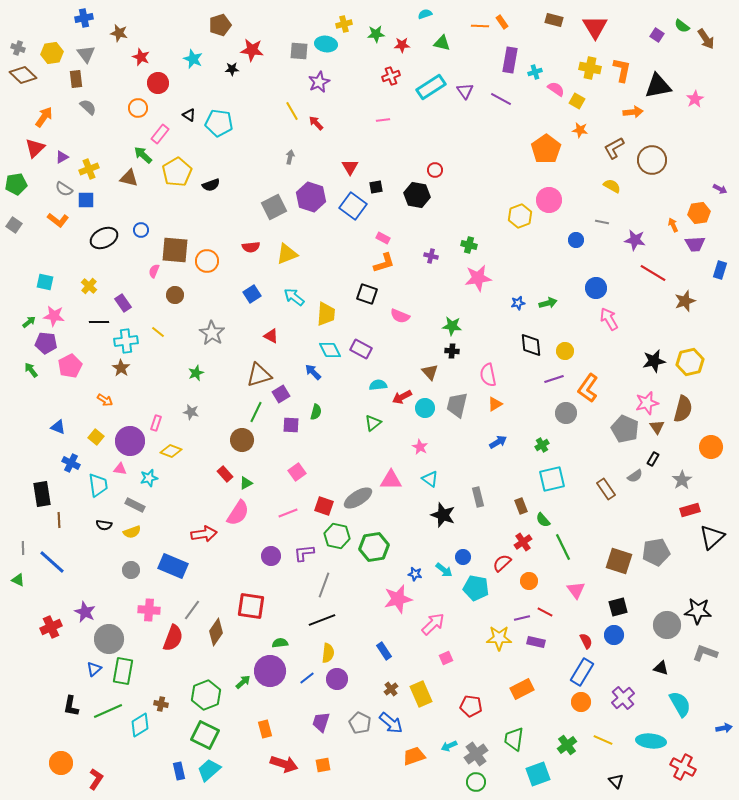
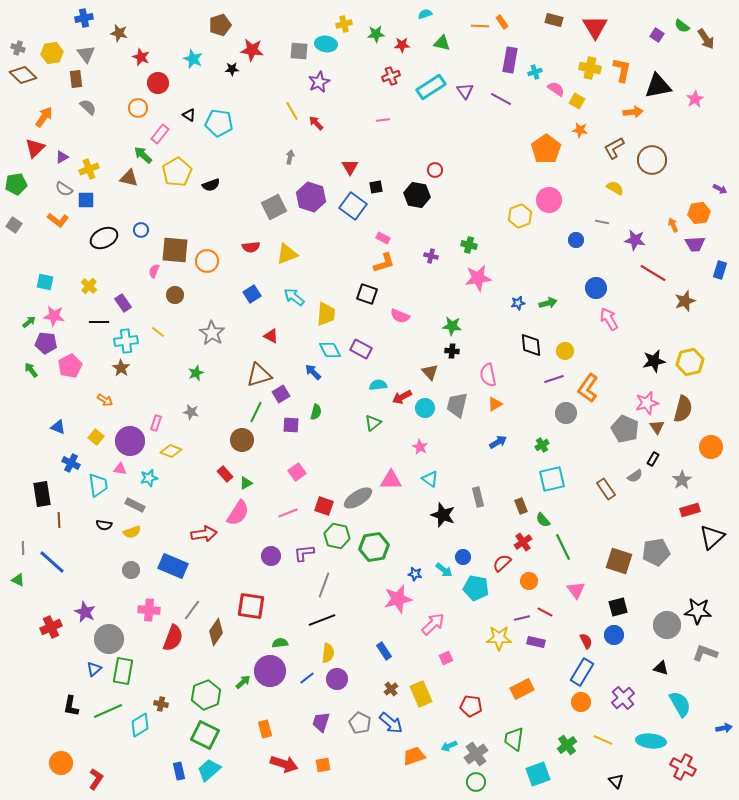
yellow semicircle at (612, 186): moved 3 px right, 2 px down
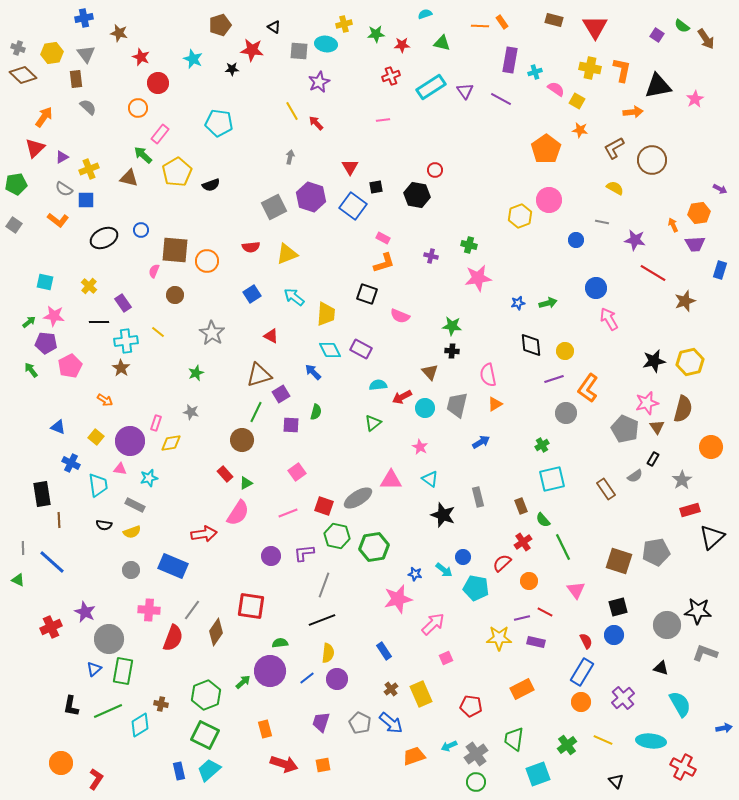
black triangle at (189, 115): moved 85 px right, 88 px up
blue arrow at (498, 442): moved 17 px left
yellow diamond at (171, 451): moved 8 px up; rotated 30 degrees counterclockwise
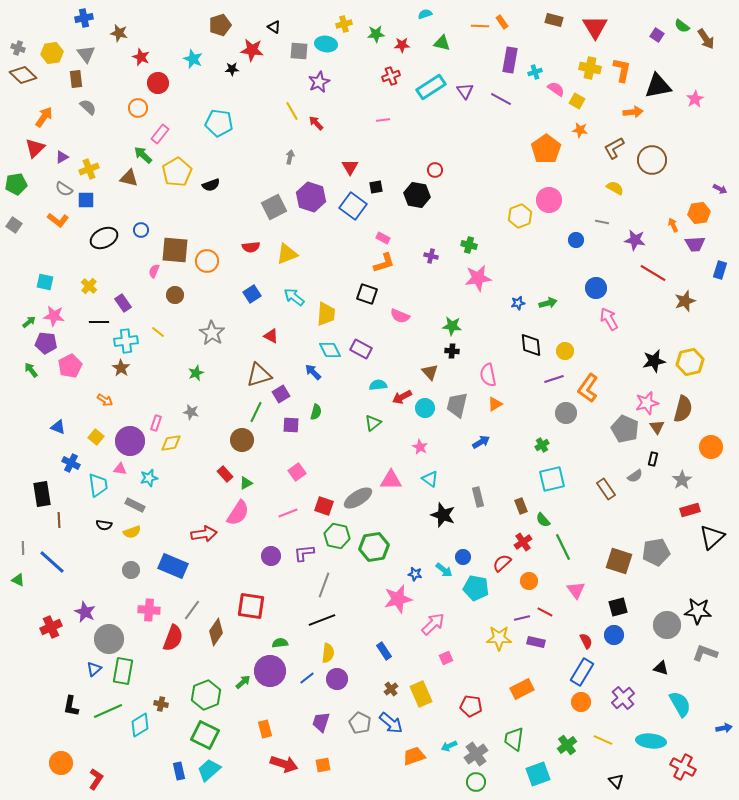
black rectangle at (653, 459): rotated 16 degrees counterclockwise
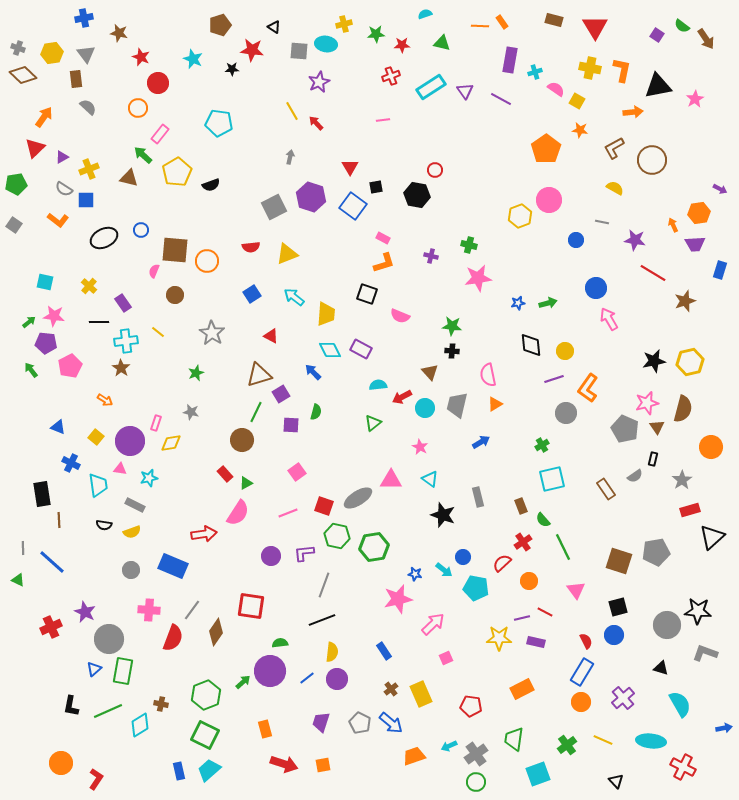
yellow semicircle at (328, 653): moved 4 px right, 1 px up
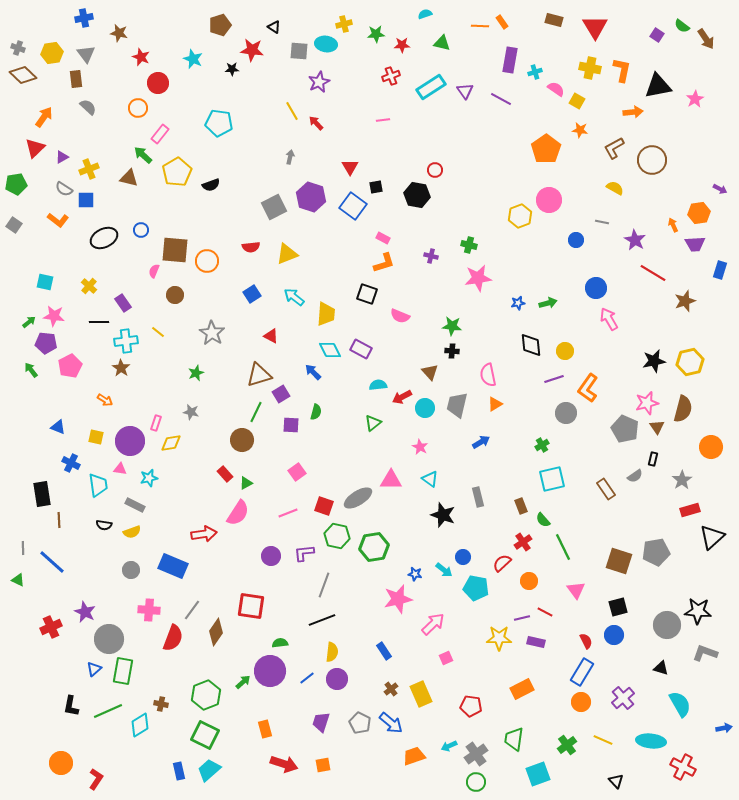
purple star at (635, 240): rotated 20 degrees clockwise
yellow square at (96, 437): rotated 28 degrees counterclockwise
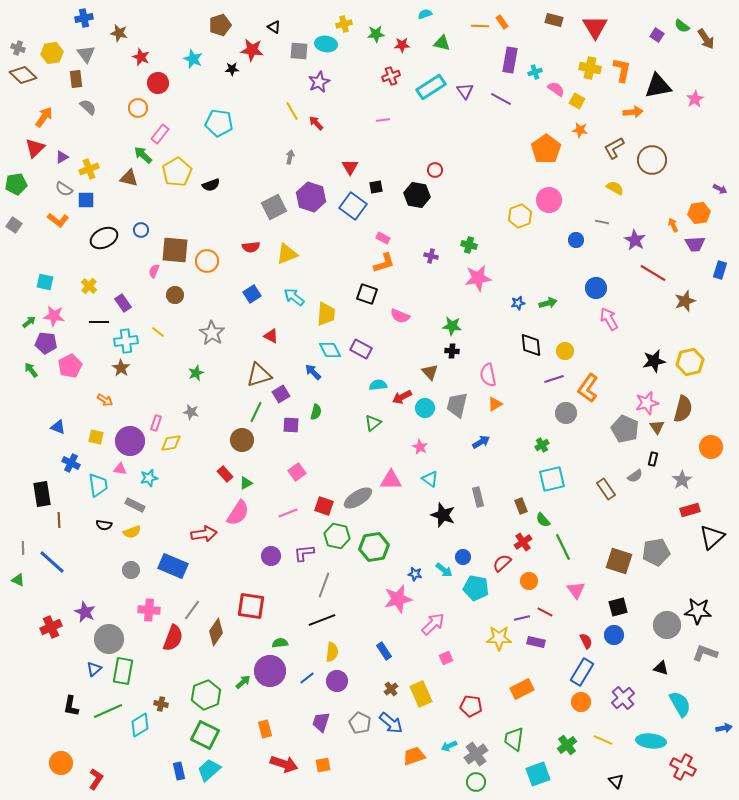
purple circle at (337, 679): moved 2 px down
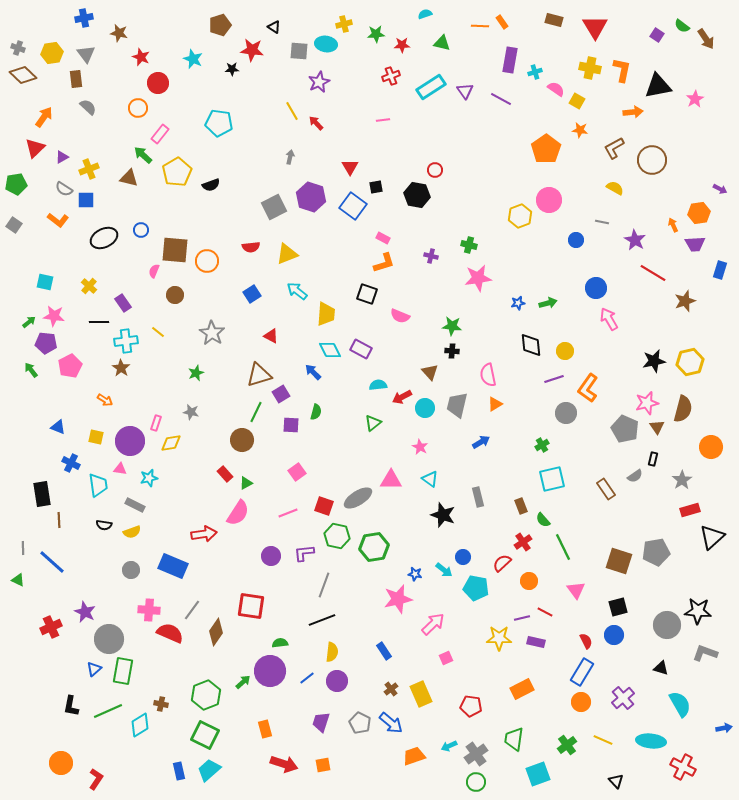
cyan arrow at (294, 297): moved 3 px right, 6 px up
red semicircle at (173, 638): moved 3 px left, 5 px up; rotated 88 degrees counterclockwise
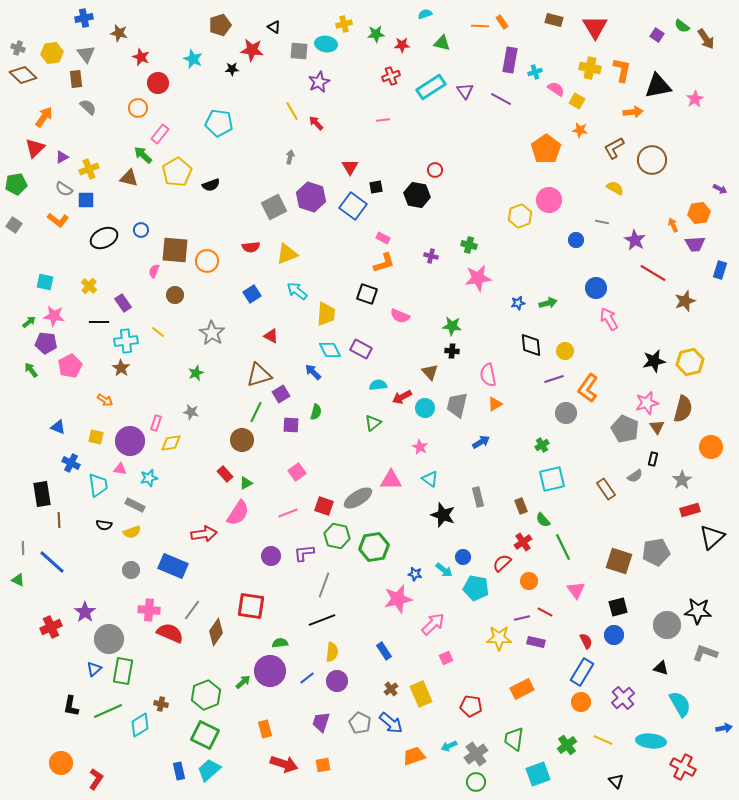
purple star at (85, 612): rotated 10 degrees clockwise
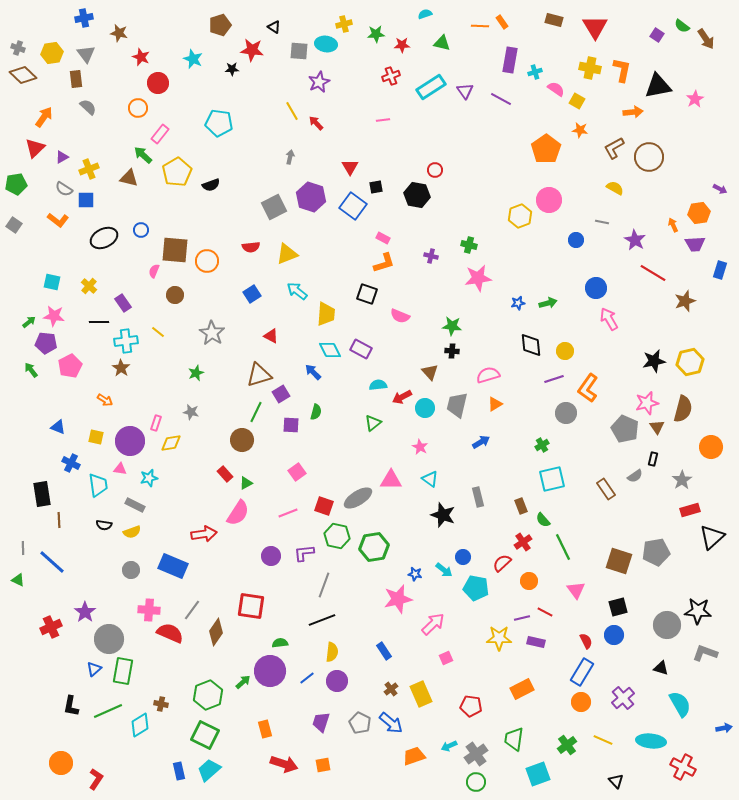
brown circle at (652, 160): moved 3 px left, 3 px up
cyan square at (45, 282): moved 7 px right
pink semicircle at (488, 375): rotated 85 degrees clockwise
green hexagon at (206, 695): moved 2 px right
